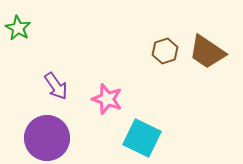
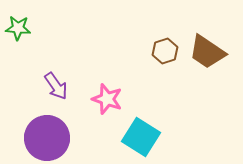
green star: rotated 25 degrees counterclockwise
cyan square: moved 1 px left, 1 px up; rotated 6 degrees clockwise
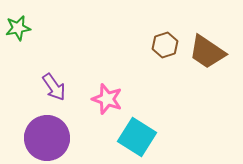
green star: rotated 15 degrees counterclockwise
brown hexagon: moved 6 px up
purple arrow: moved 2 px left, 1 px down
cyan square: moved 4 px left
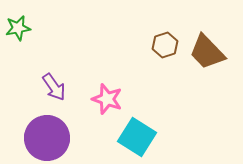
brown trapezoid: rotated 12 degrees clockwise
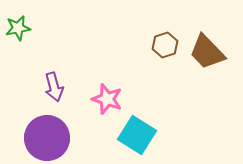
purple arrow: rotated 20 degrees clockwise
cyan square: moved 2 px up
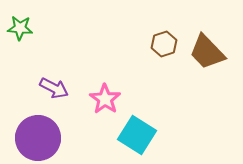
green star: moved 2 px right; rotated 15 degrees clockwise
brown hexagon: moved 1 px left, 1 px up
purple arrow: moved 1 px down; rotated 48 degrees counterclockwise
pink star: moved 2 px left; rotated 16 degrees clockwise
purple circle: moved 9 px left
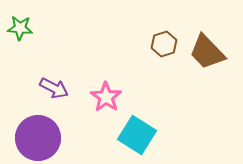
pink star: moved 1 px right, 2 px up
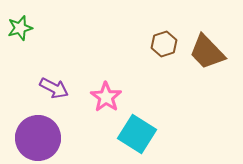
green star: rotated 20 degrees counterclockwise
cyan square: moved 1 px up
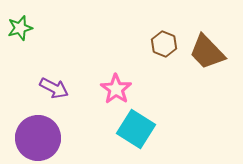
brown hexagon: rotated 20 degrees counterclockwise
pink star: moved 10 px right, 8 px up
cyan square: moved 1 px left, 5 px up
